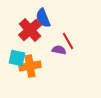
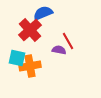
blue semicircle: moved 5 px up; rotated 90 degrees clockwise
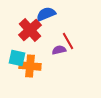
blue semicircle: moved 3 px right, 1 px down
purple semicircle: rotated 24 degrees counterclockwise
orange cross: rotated 15 degrees clockwise
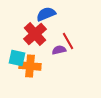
red cross: moved 5 px right, 4 px down
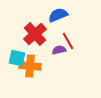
blue semicircle: moved 12 px right, 1 px down
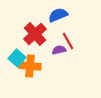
cyan square: rotated 30 degrees clockwise
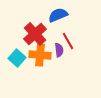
purple semicircle: rotated 96 degrees clockwise
orange cross: moved 10 px right, 11 px up
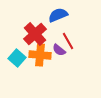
purple semicircle: rotated 136 degrees clockwise
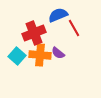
red cross: moved 1 px left, 1 px up; rotated 20 degrees clockwise
red line: moved 6 px right, 13 px up
purple semicircle: moved 1 px left, 3 px down
cyan square: moved 2 px up
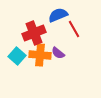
red line: moved 1 px down
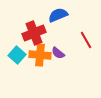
red line: moved 12 px right, 11 px down
cyan square: moved 1 px up
